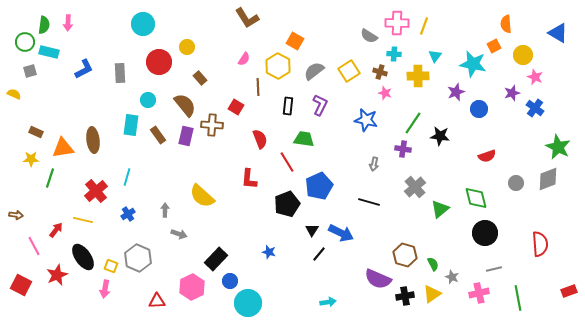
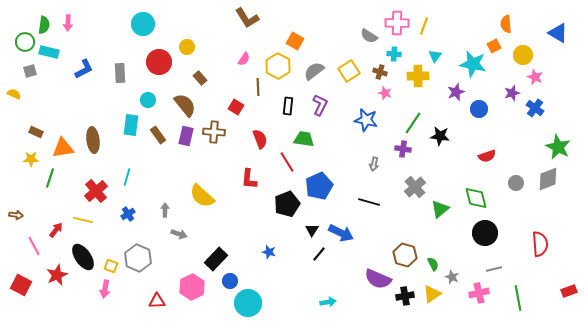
brown cross at (212, 125): moved 2 px right, 7 px down
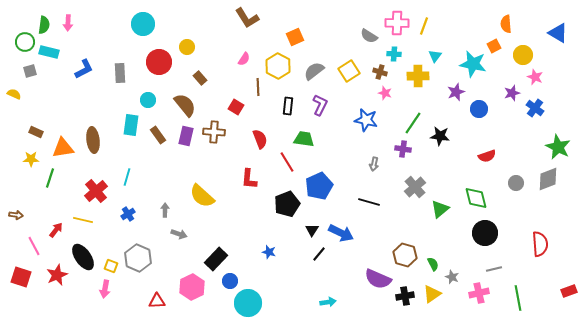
orange square at (295, 41): moved 4 px up; rotated 36 degrees clockwise
red square at (21, 285): moved 8 px up; rotated 10 degrees counterclockwise
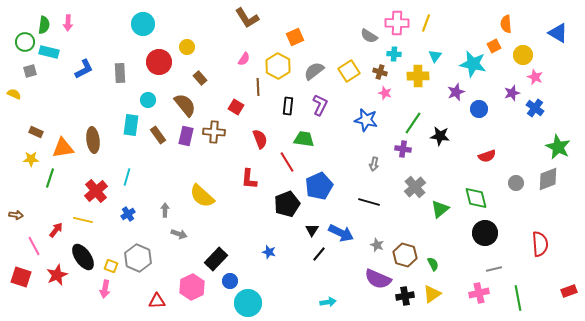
yellow line at (424, 26): moved 2 px right, 3 px up
gray star at (452, 277): moved 75 px left, 32 px up
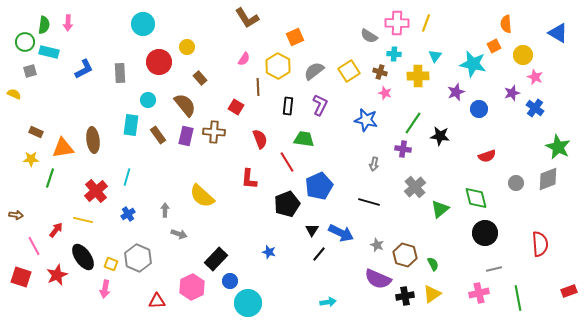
yellow square at (111, 266): moved 2 px up
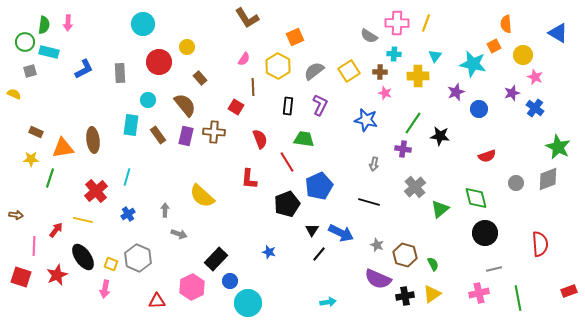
brown cross at (380, 72): rotated 16 degrees counterclockwise
brown line at (258, 87): moved 5 px left
pink line at (34, 246): rotated 30 degrees clockwise
